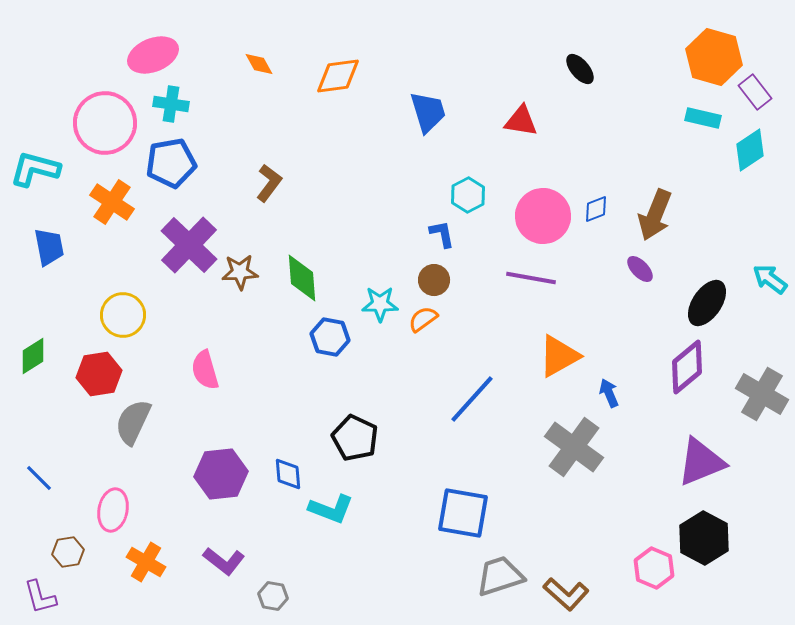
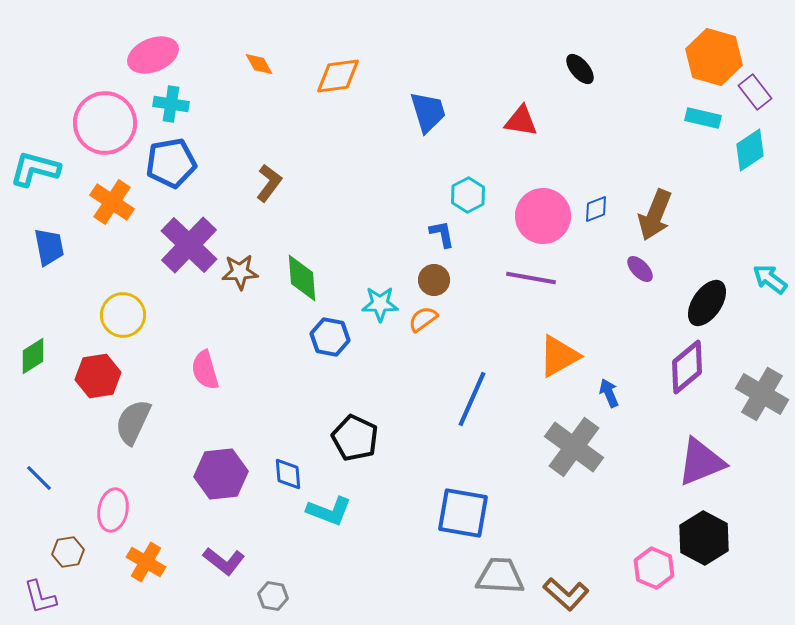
red hexagon at (99, 374): moved 1 px left, 2 px down
blue line at (472, 399): rotated 18 degrees counterclockwise
cyan L-shape at (331, 509): moved 2 px left, 2 px down
gray trapezoid at (500, 576): rotated 21 degrees clockwise
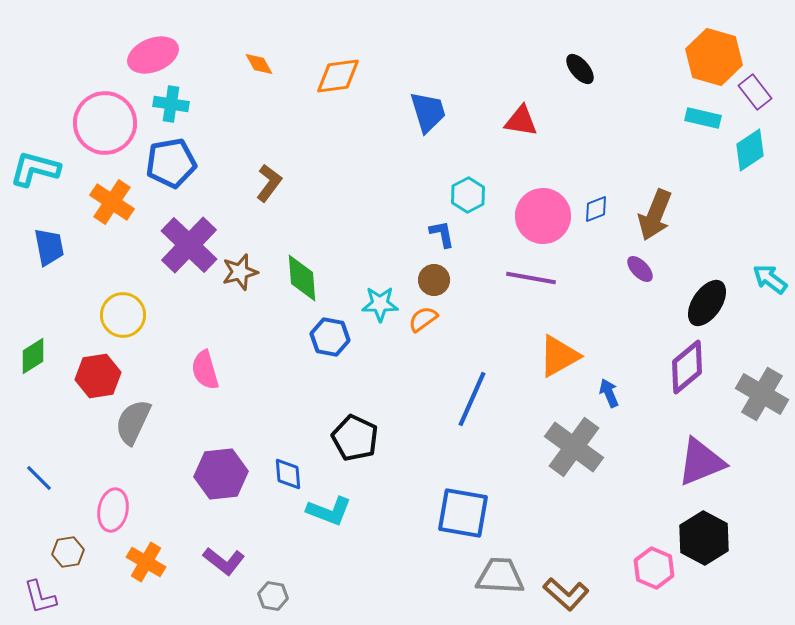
brown star at (240, 272): rotated 12 degrees counterclockwise
